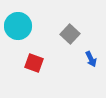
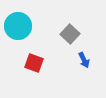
blue arrow: moved 7 px left, 1 px down
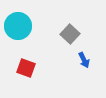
red square: moved 8 px left, 5 px down
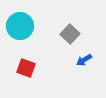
cyan circle: moved 2 px right
blue arrow: rotated 84 degrees clockwise
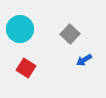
cyan circle: moved 3 px down
red square: rotated 12 degrees clockwise
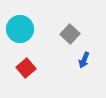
blue arrow: rotated 35 degrees counterclockwise
red square: rotated 18 degrees clockwise
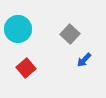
cyan circle: moved 2 px left
blue arrow: rotated 21 degrees clockwise
